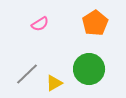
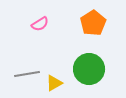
orange pentagon: moved 2 px left
gray line: rotated 35 degrees clockwise
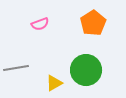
pink semicircle: rotated 12 degrees clockwise
green circle: moved 3 px left, 1 px down
gray line: moved 11 px left, 6 px up
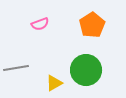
orange pentagon: moved 1 px left, 2 px down
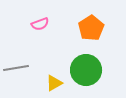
orange pentagon: moved 1 px left, 3 px down
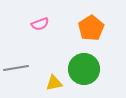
green circle: moved 2 px left, 1 px up
yellow triangle: rotated 18 degrees clockwise
